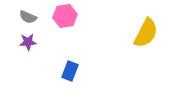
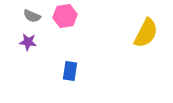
gray semicircle: moved 4 px right, 1 px up
purple star: rotated 12 degrees clockwise
blue rectangle: rotated 12 degrees counterclockwise
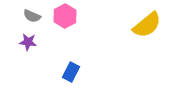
pink hexagon: rotated 20 degrees counterclockwise
yellow semicircle: moved 1 px right, 8 px up; rotated 24 degrees clockwise
blue rectangle: moved 1 px right, 1 px down; rotated 18 degrees clockwise
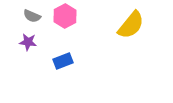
yellow semicircle: moved 16 px left; rotated 12 degrees counterclockwise
blue rectangle: moved 8 px left, 11 px up; rotated 42 degrees clockwise
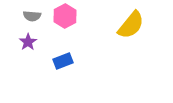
gray semicircle: rotated 18 degrees counterclockwise
purple star: rotated 30 degrees clockwise
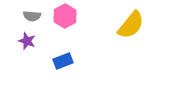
purple star: moved 1 px left, 1 px up; rotated 18 degrees counterclockwise
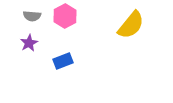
purple star: moved 2 px right, 2 px down; rotated 24 degrees clockwise
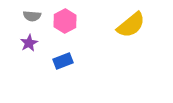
pink hexagon: moved 5 px down
yellow semicircle: rotated 12 degrees clockwise
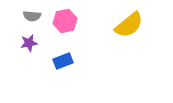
pink hexagon: rotated 15 degrees clockwise
yellow semicircle: moved 2 px left
purple star: rotated 18 degrees clockwise
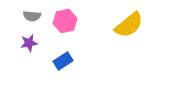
blue rectangle: rotated 12 degrees counterclockwise
